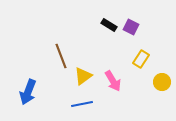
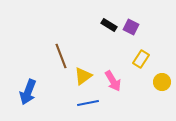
blue line: moved 6 px right, 1 px up
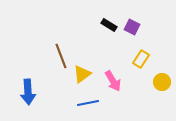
purple square: moved 1 px right
yellow triangle: moved 1 px left, 2 px up
blue arrow: rotated 25 degrees counterclockwise
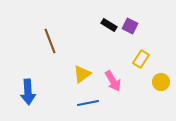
purple square: moved 2 px left, 1 px up
brown line: moved 11 px left, 15 px up
yellow circle: moved 1 px left
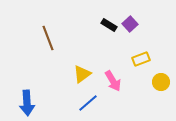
purple square: moved 2 px up; rotated 21 degrees clockwise
brown line: moved 2 px left, 3 px up
yellow rectangle: rotated 36 degrees clockwise
blue arrow: moved 1 px left, 11 px down
blue line: rotated 30 degrees counterclockwise
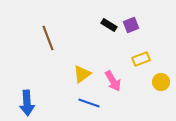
purple square: moved 1 px right, 1 px down; rotated 21 degrees clockwise
blue line: moved 1 px right; rotated 60 degrees clockwise
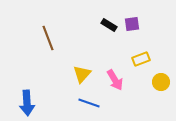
purple square: moved 1 px right, 1 px up; rotated 14 degrees clockwise
yellow triangle: rotated 12 degrees counterclockwise
pink arrow: moved 2 px right, 1 px up
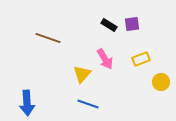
brown line: rotated 50 degrees counterclockwise
pink arrow: moved 10 px left, 21 px up
blue line: moved 1 px left, 1 px down
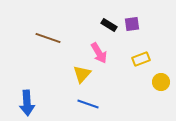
pink arrow: moved 6 px left, 6 px up
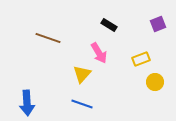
purple square: moved 26 px right; rotated 14 degrees counterclockwise
yellow circle: moved 6 px left
blue line: moved 6 px left
